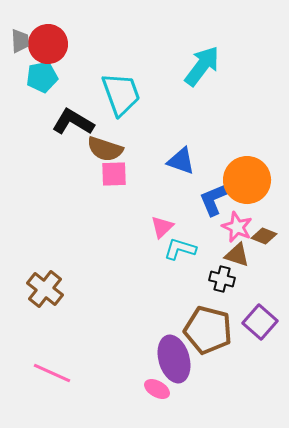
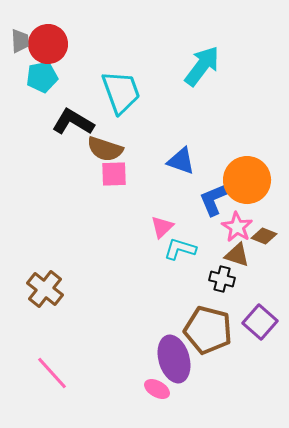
cyan trapezoid: moved 2 px up
pink star: rotated 8 degrees clockwise
pink line: rotated 24 degrees clockwise
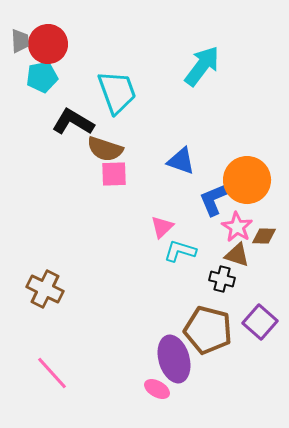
cyan trapezoid: moved 4 px left
brown diamond: rotated 20 degrees counterclockwise
cyan L-shape: moved 2 px down
brown cross: rotated 12 degrees counterclockwise
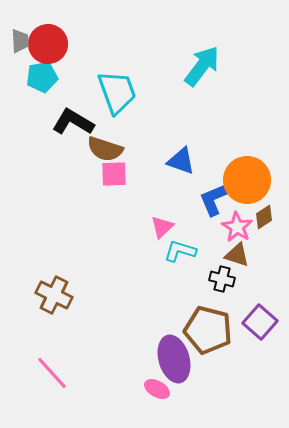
brown diamond: moved 19 px up; rotated 35 degrees counterclockwise
brown cross: moved 9 px right, 6 px down
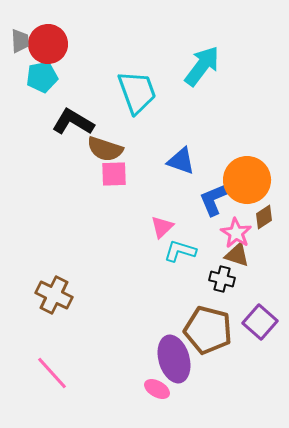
cyan trapezoid: moved 20 px right
pink star: moved 1 px left, 6 px down
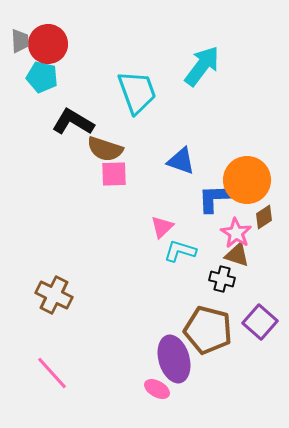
cyan pentagon: rotated 24 degrees clockwise
blue L-shape: rotated 21 degrees clockwise
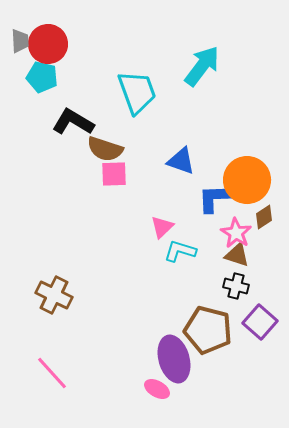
black cross: moved 14 px right, 7 px down
